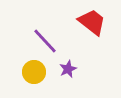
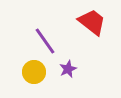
purple line: rotated 8 degrees clockwise
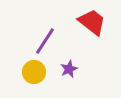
purple line: rotated 68 degrees clockwise
purple star: moved 1 px right
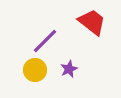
purple line: rotated 12 degrees clockwise
yellow circle: moved 1 px right, 2 px up
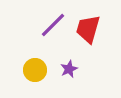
red trapezoid: moved 4 px left, 7 px down; rotated 112 degrees counterclockwise
purple line: moved 8 px right, 16 px up
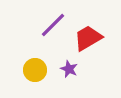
red trapezoid: moved 9 px down; rotated 44 degrees clockwise
purple star: rotated 24 degrees counterclockwise
